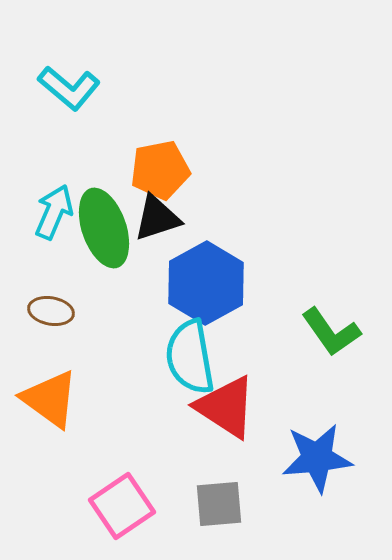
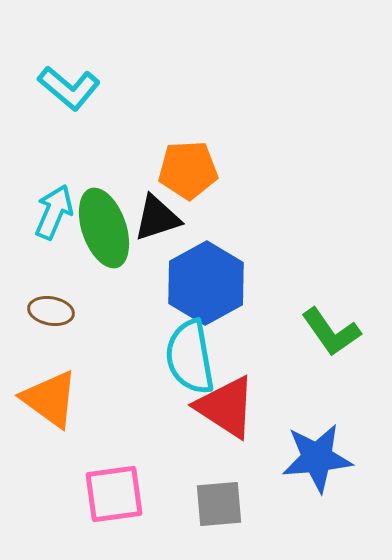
orange pentagon: moved 28 px right; rotated 8 degrees clockwise
pink square: moved 8 px left, 12 px up; rotated 26 degrees clockwise
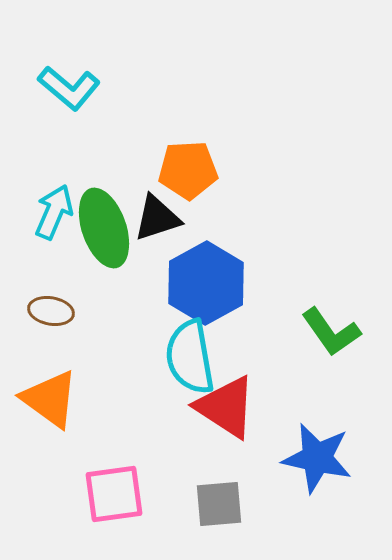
blue star: rotated 18 degrees clockwise
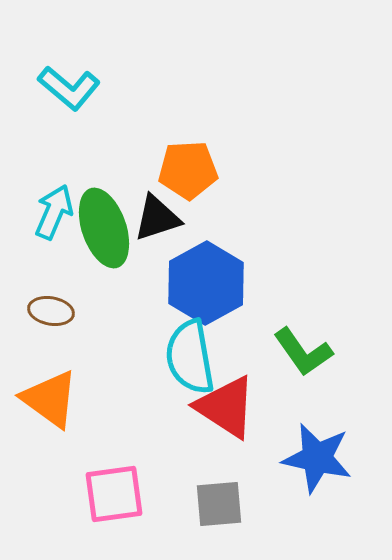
green L-shape: moved 28 px left, 20 px down
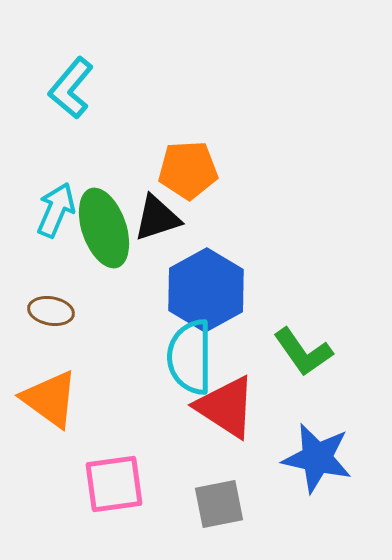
cyan L-shape: moved 2 px right; rotated 90 degrees clockwise
cyan arrow: moved 2 px right, 2 px up
blue hexagon: moved 7 px down
cyan semicircle: rotated 10 degrees clockwise
pink square: moved 10 px up
gray square: rotated 6 degrees counterclockwise
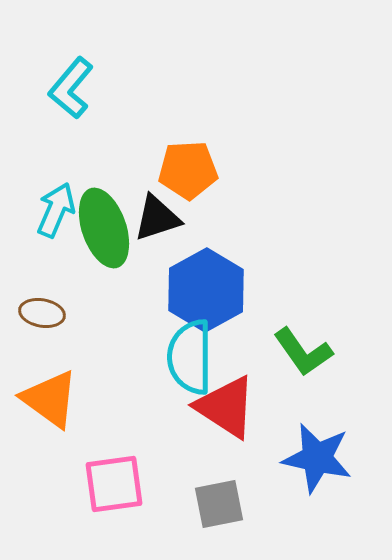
brown ellipse: moved 9 px left, 2 px down
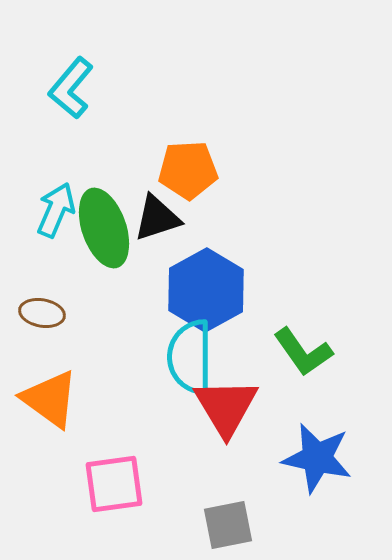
red triangle: rotated 26 degrees clockwise
gray square: moved 9 px right, 21 px down
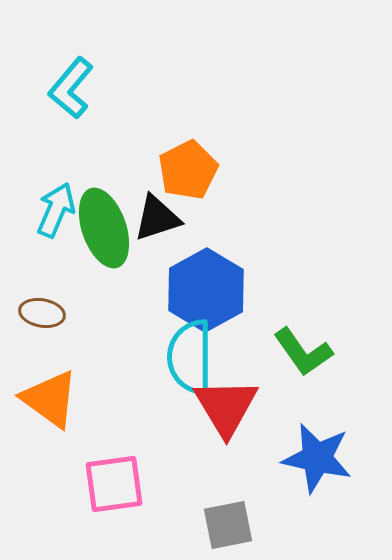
orange pentagon: rotated 24 degrees counterclockwise
